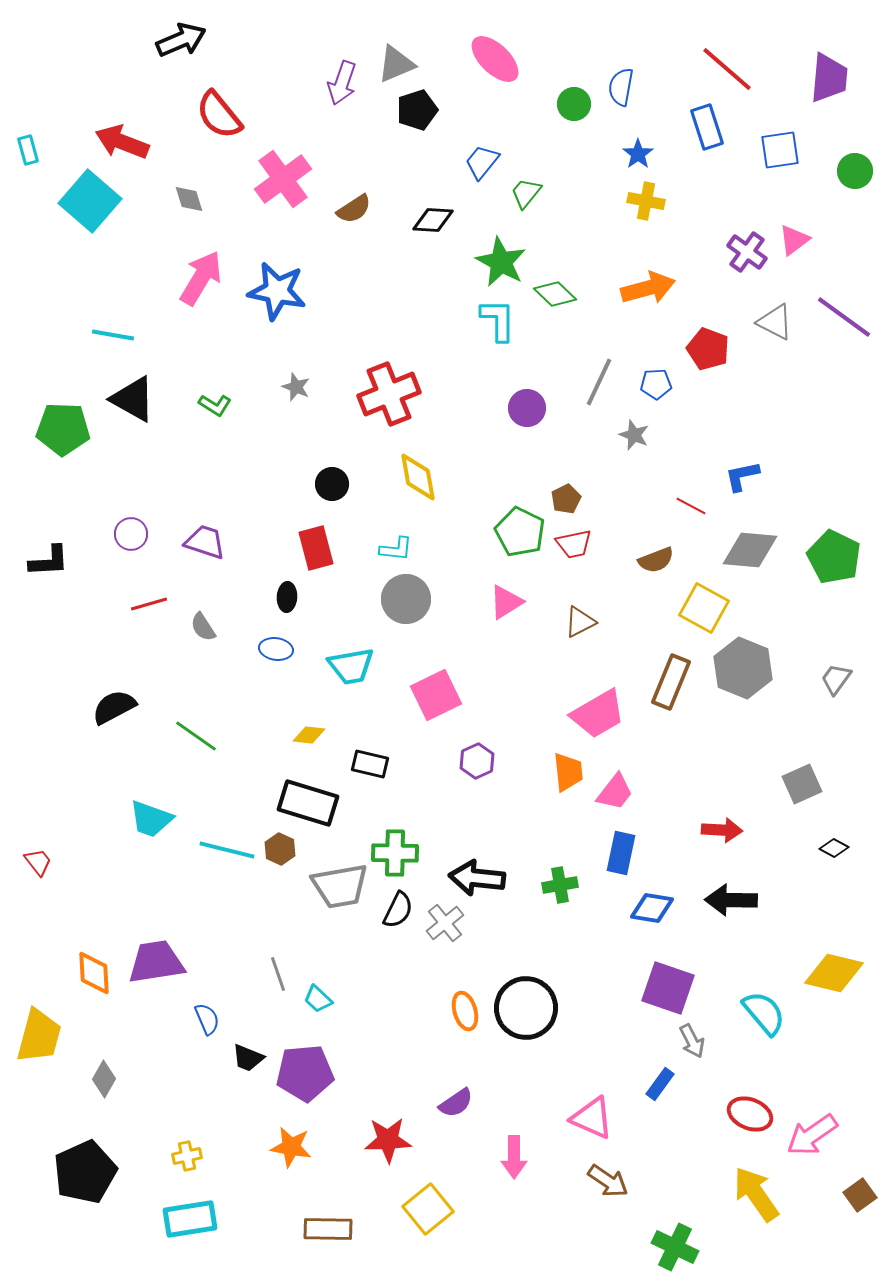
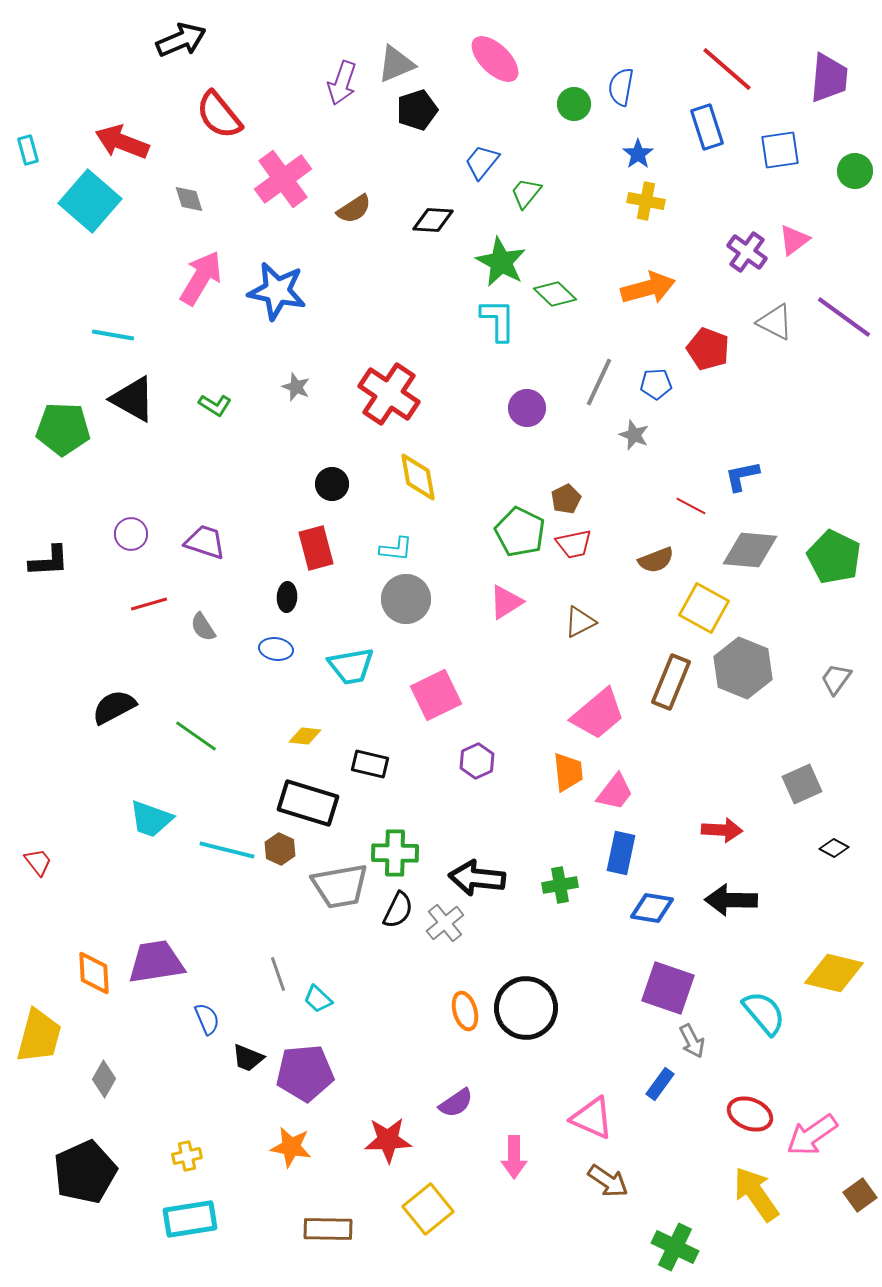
red cross at (389, 394): rotated 34 degrees counterclockwise
pink trapezoid at (598, 714): rotated 10 degrees counterclockwise
yellow diamond at (309, 735): moved 4 px left, 1 px down
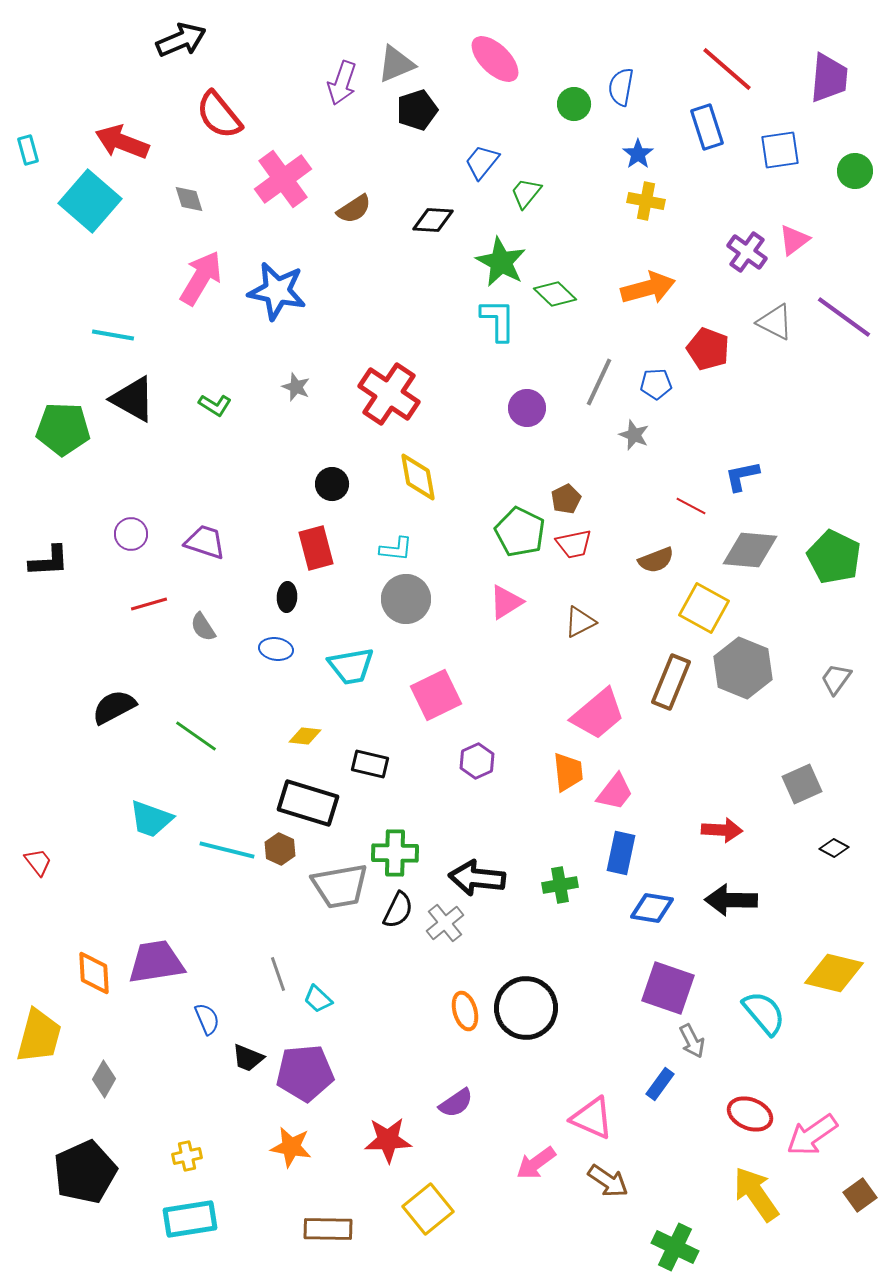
pink arrow at (514, 1157): moved 22 px right, 6 px down; rotated 54 degrees clockwise
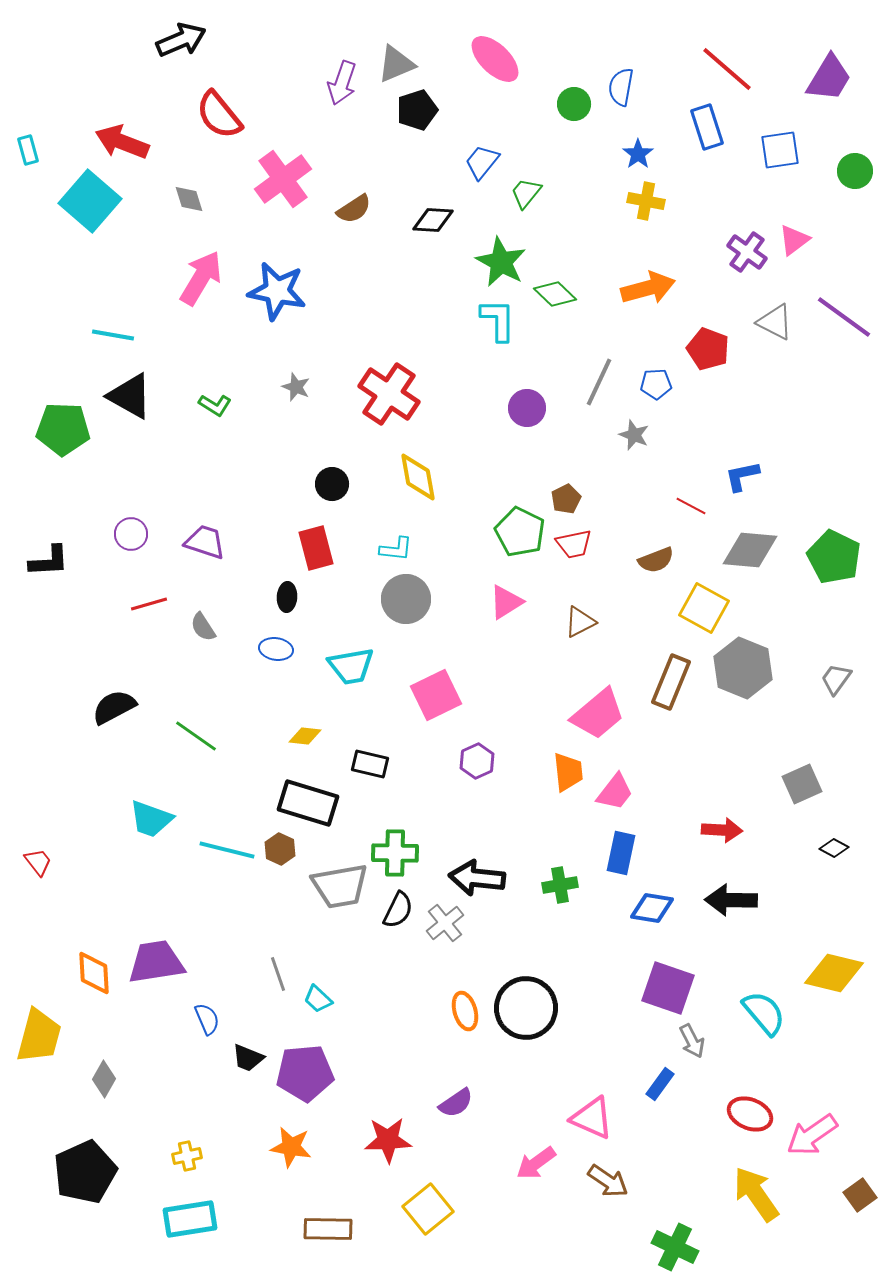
purple trapezoid at (829, 78): rotated 26 degrees clockwise
black triangle at (133, 399): moved 3 px left, 3 px up
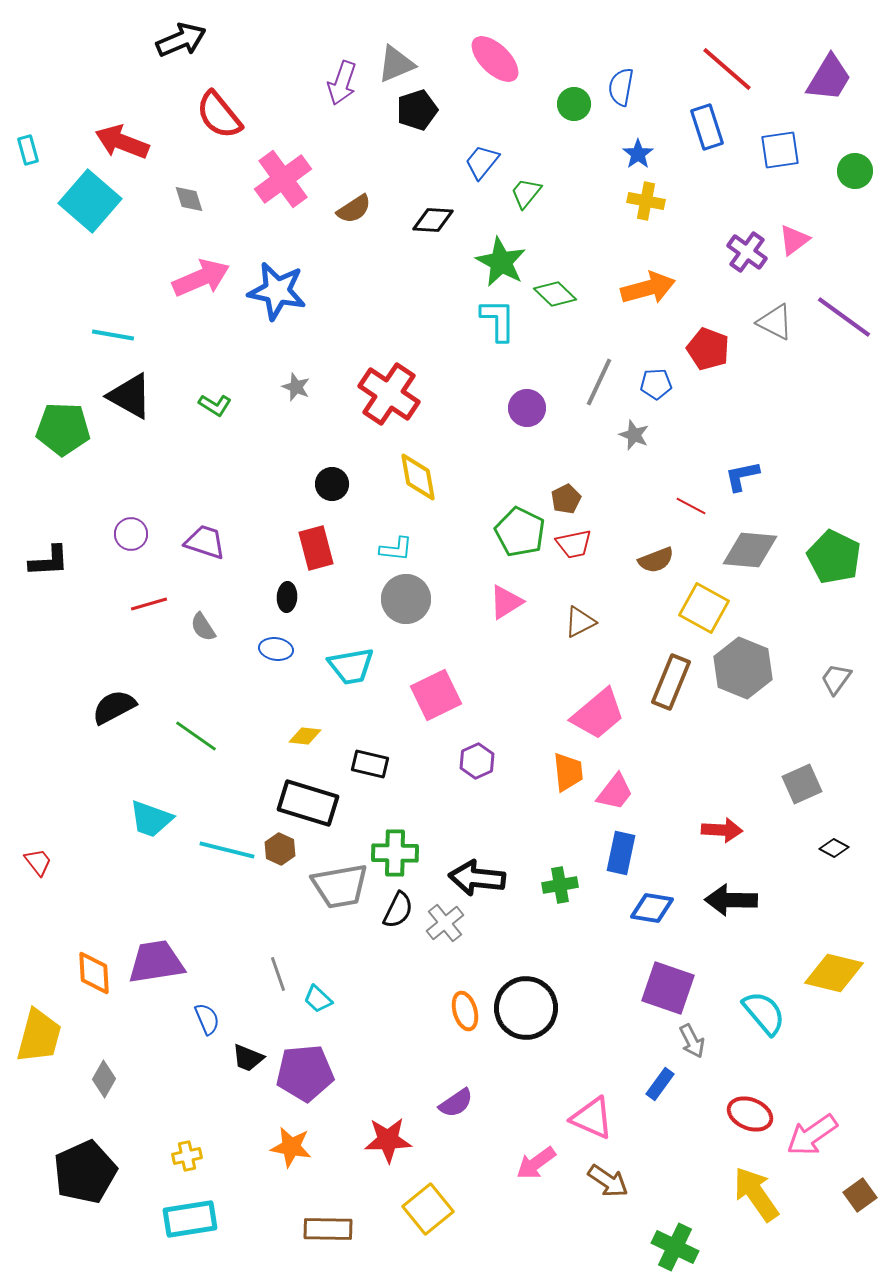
pink arrow at (201, 278): rotated 36 degrees clockwise
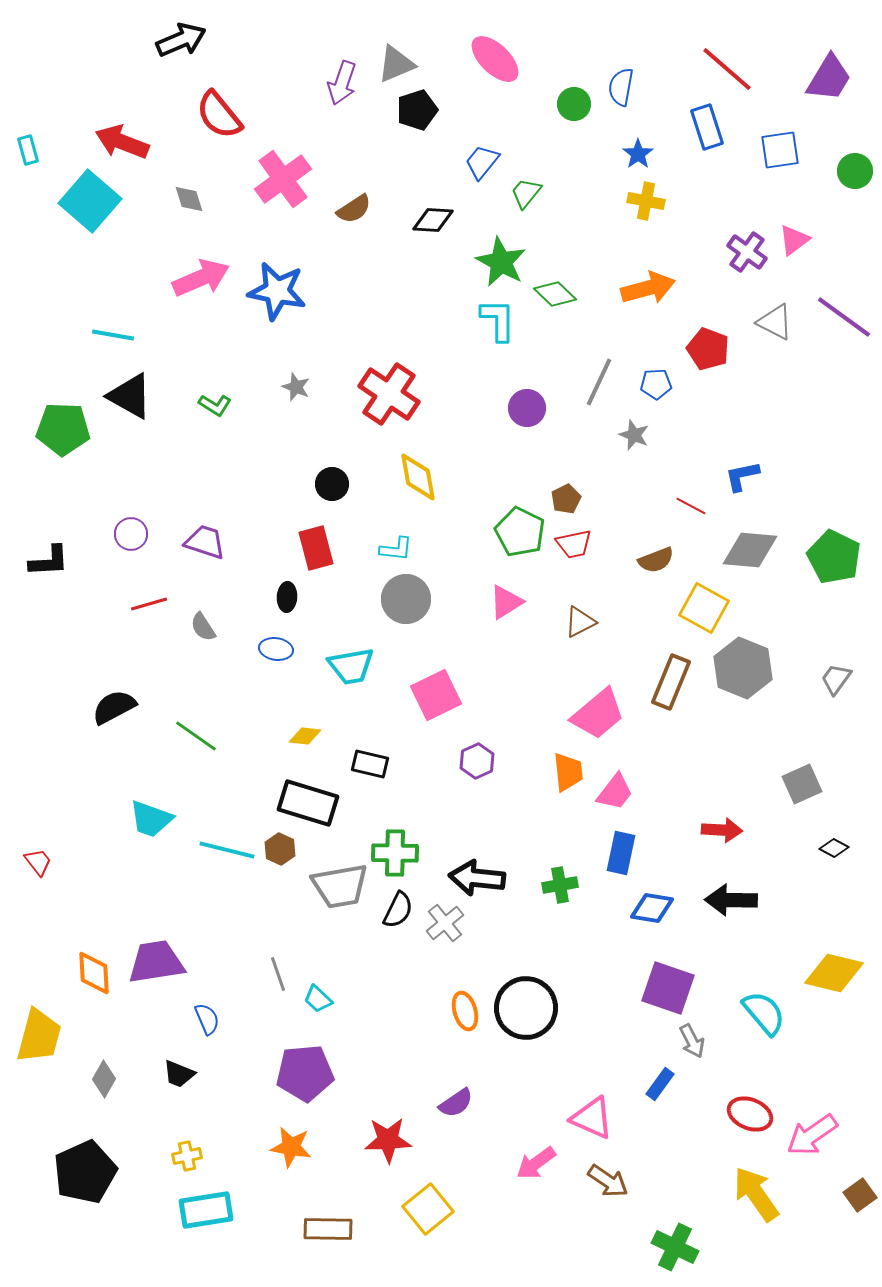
black trapezoid at (248, 1058): moved 69 px left, 16 px down
cyan rectangle at (190, 1219): moved 16 px right, 9 px up
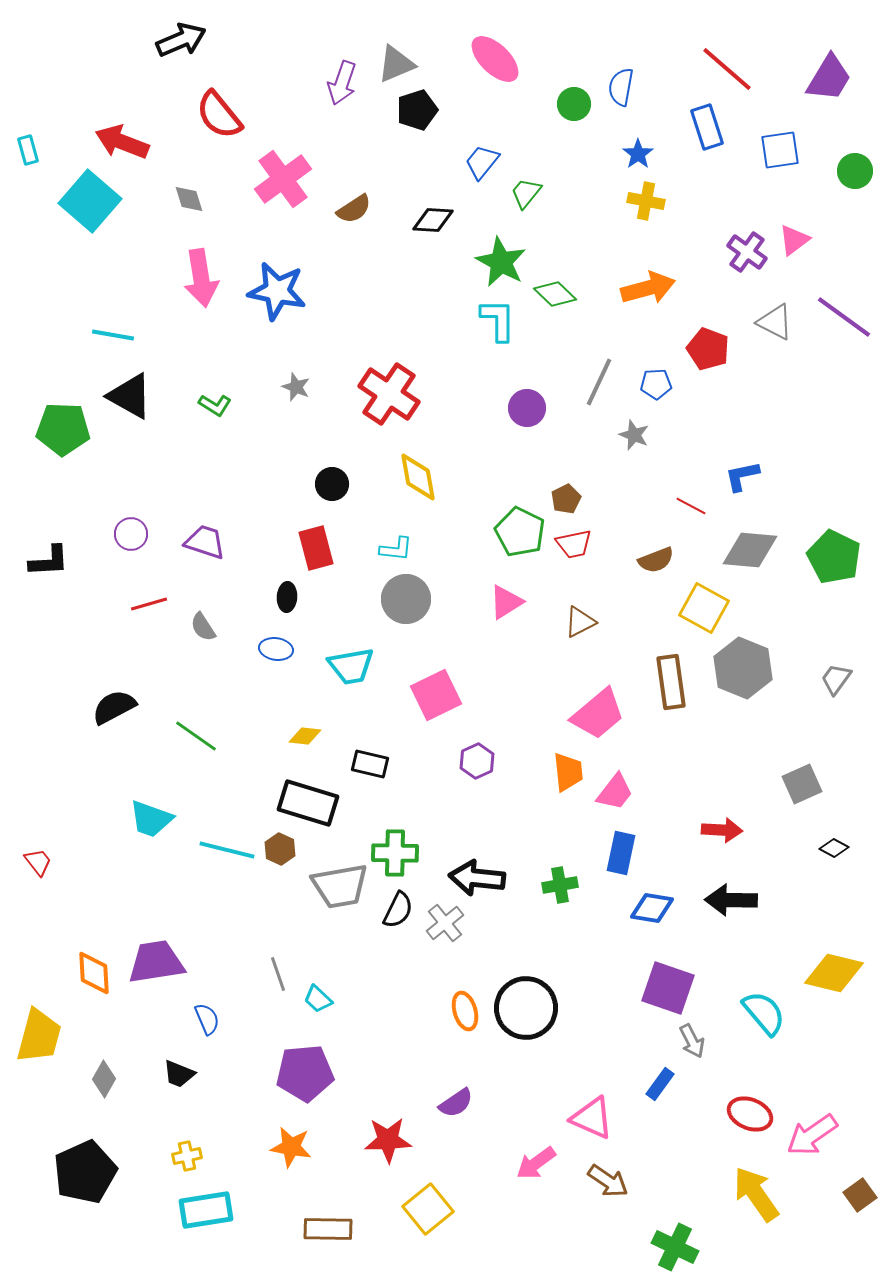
pink arrow at (201, 278): rotated 104 degrees clockwise
brown rectangle at (671, 682): rotated 30 degrees counterclockwise
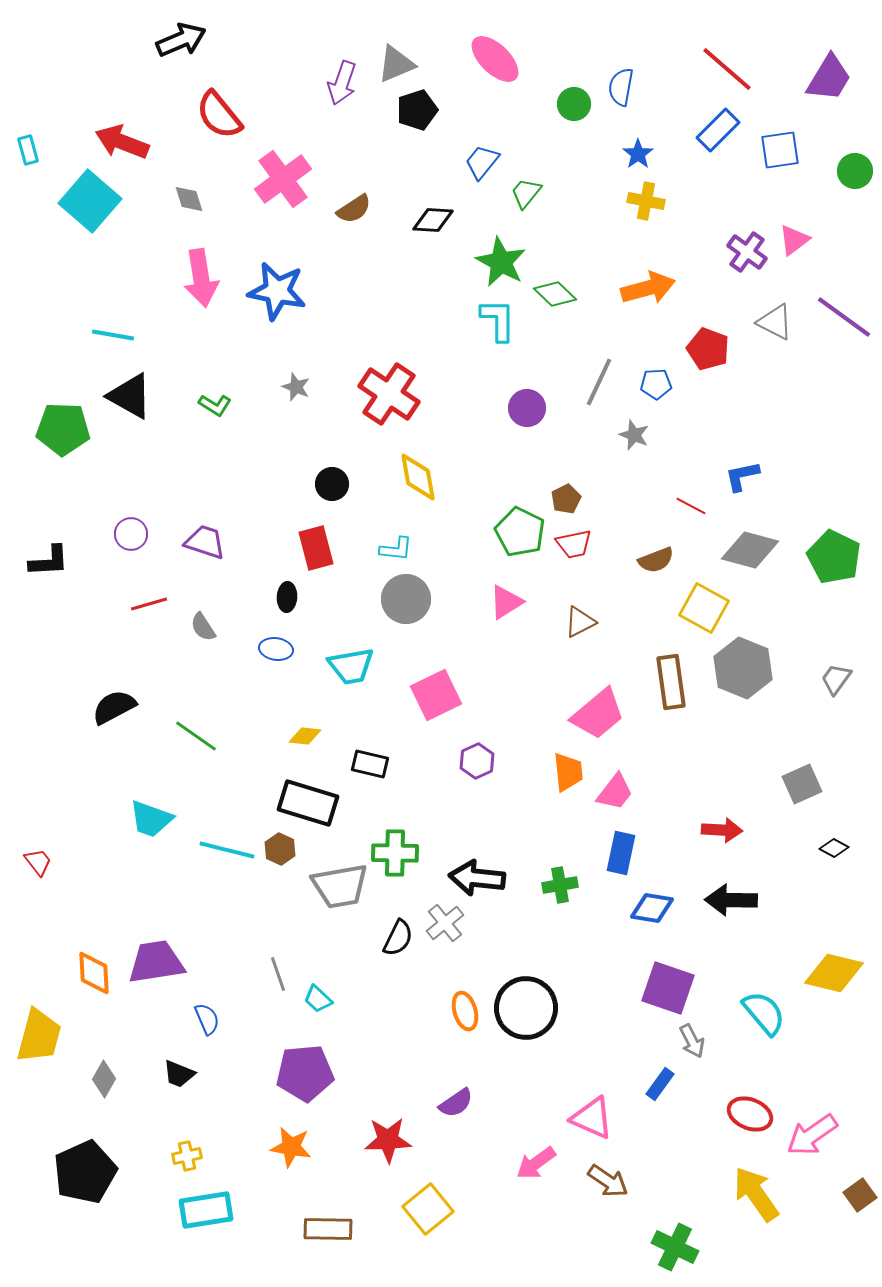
blue rectangle at (707, 127): moved 11 px right, 3 px down; rotated 63 degrees clockwise
gray diamond at (750, 550): rotated 10 degrees clockwise
black semicircle at (398, 910): moved 28 px down
